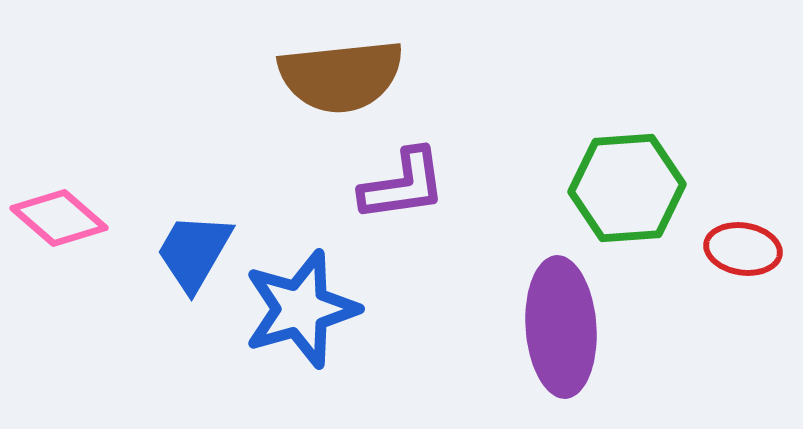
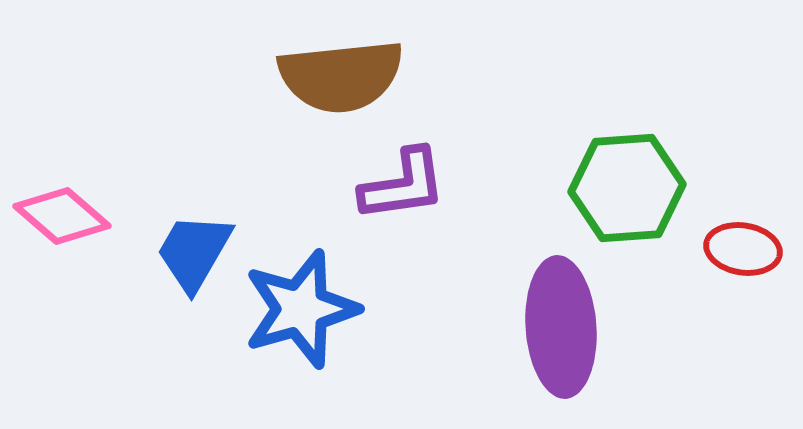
pink diamond: moved 3 px right, 2 px up
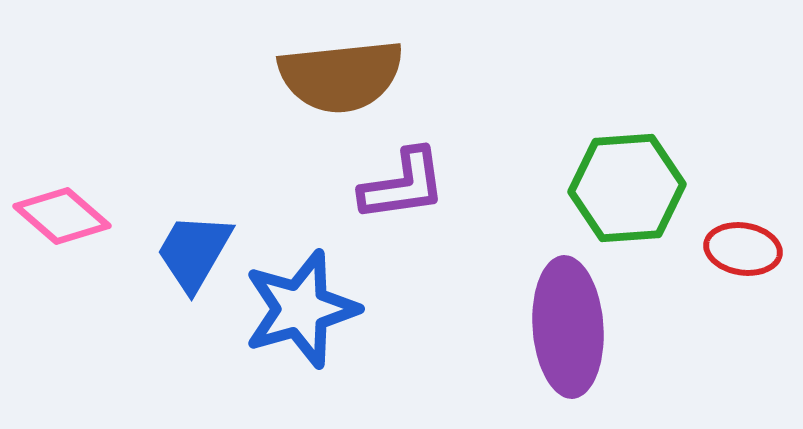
purple ellipse: moved 7 px right
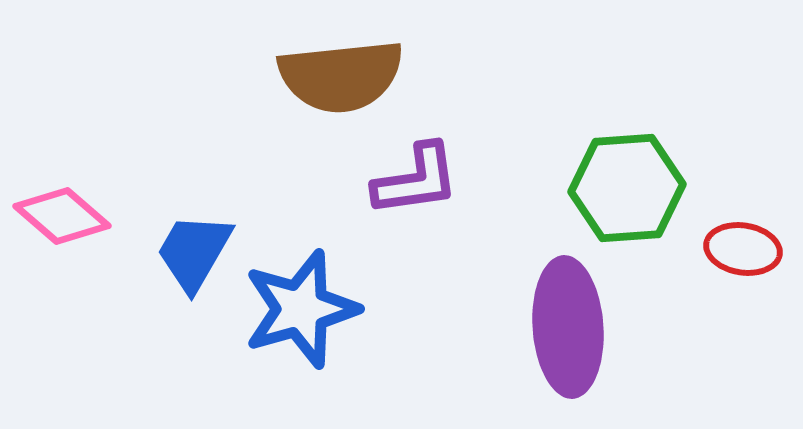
purple L-shape: moved 13 px right, 5 px up
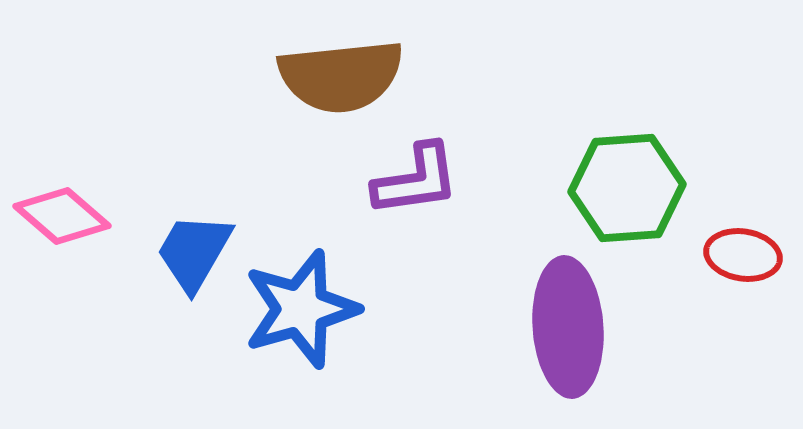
red ellipse: moved 6 px down
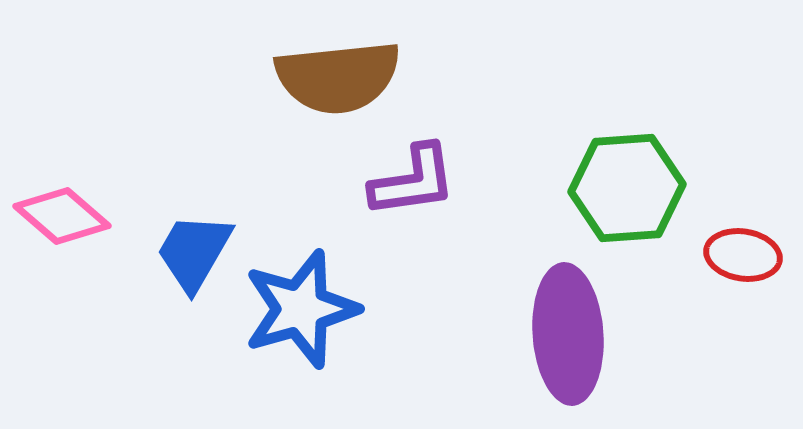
brown semicircle: moved 3 px left, 1 px down
purple L-shape: moved 3 px left, 1 px down
purple ellipse: moved 7 px down
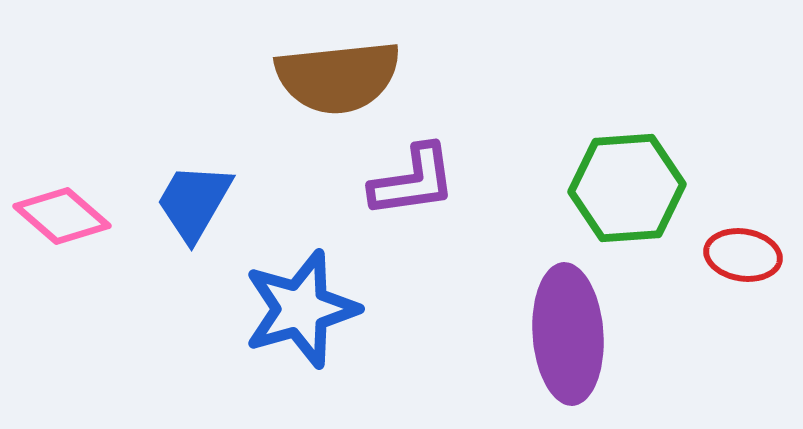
blue trapezoid: moved 50 px up
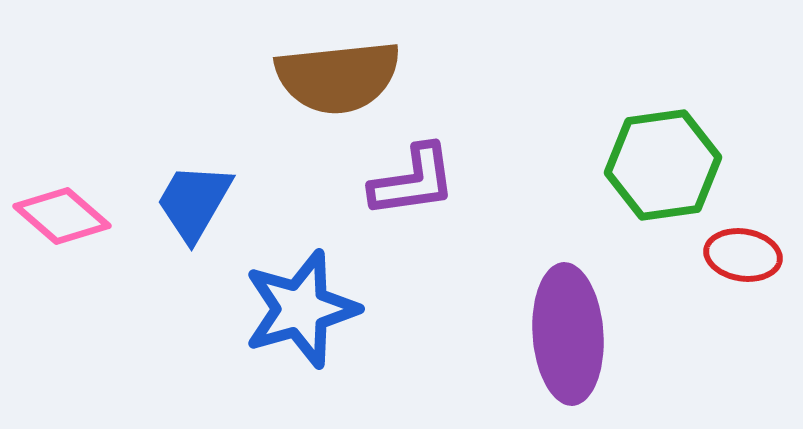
green hexagon: moved 36 px right, 23 px up; rotated 4 degrees counterclockwise
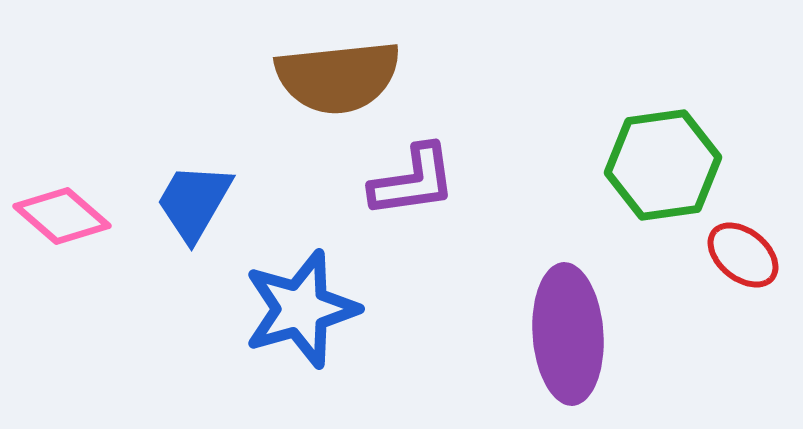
red ellipse: rotated 30 degrees clockwise
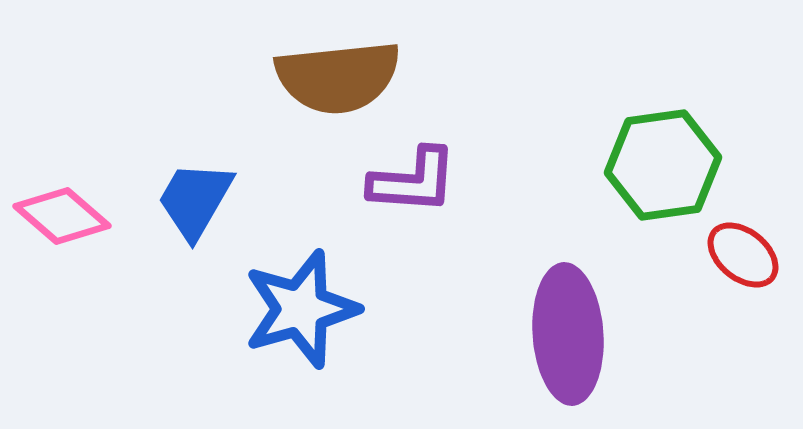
purple L-shape: rotated 12 degrees clockwise
blue trapezoid: moved 1 px right, 2 px up
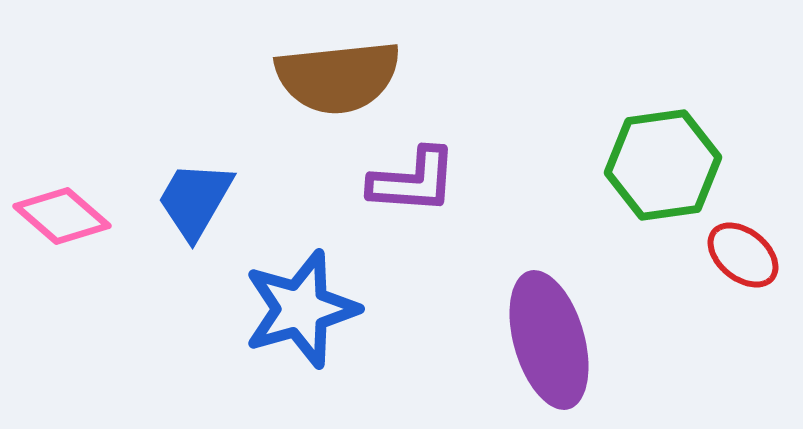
purple ellipse: moved 19 px left, 6 px down; rotated 12 degrees counterclockwise
